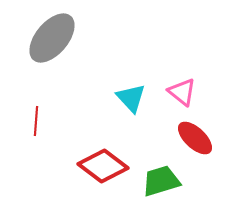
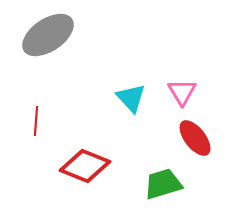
gray ellipse: moved 4 px left, 3 px up; rotated 16 degrees clockwise
pink triangle: rotated 20 degrees clockwise
red ellipse: rotated 9 degrees clockwise
red diamond: moved 18 px left; rotated 15 degrees counterclockwise
green trapezoid: moved 2 px right, 3 px down
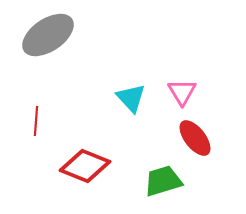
green trapezoid: moved 3 px up
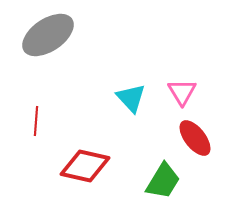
red diamond: rotated 9 degrees counterclockwise
green trapezoid: rotated 138 degrees clockwise
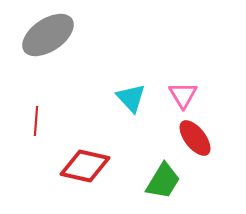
pink triangle: moved 1 px right, 3 px down
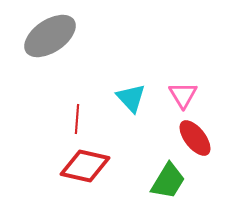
gray ellipse: moved 2 px right, 1 px down
red line: moved 41 px right, 2 px up
green trapezoid: moved 5 px right
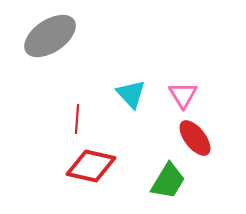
cyan triangle: moved 4 px up
red diamond: moved 6 px right
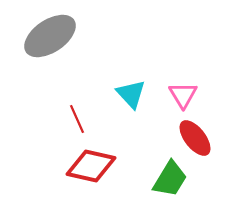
red line: rotated 28 degrees counterclockwise
green trapezoid: moved 2 px right, 2 px up
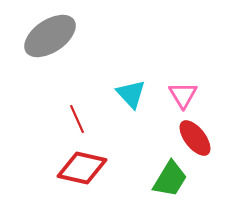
red diamond: moved 9 px left, 2 px down
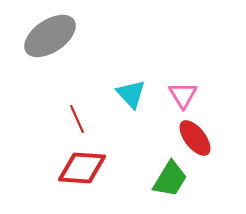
red diamond: rotated 9 degrees counterclockwise
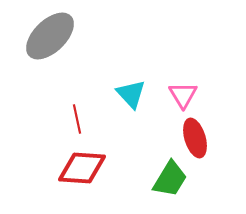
gray ellipse: rotated 10 degrees counterclockwise
red line: rotated 12 degrees clockwise
red ellipse: rotated 21 degrees clockwise
